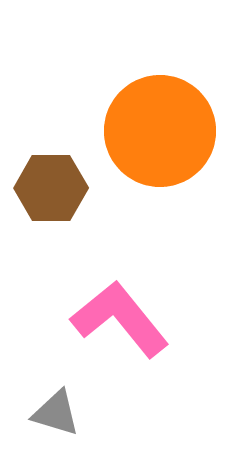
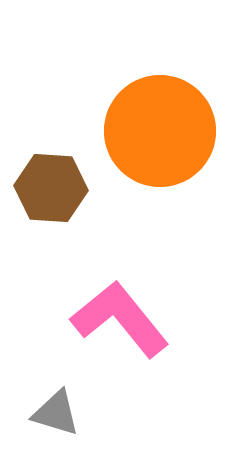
brown hexagon: rotated 4 degrees clockwise
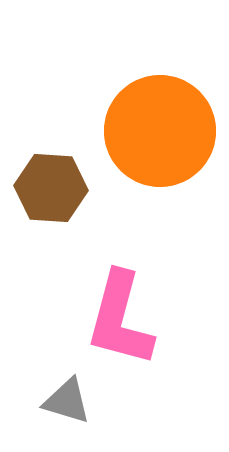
pink L-shape: rotated 126 degrees counterclockwise
gray triangle: moved 11 px right, 12 px up
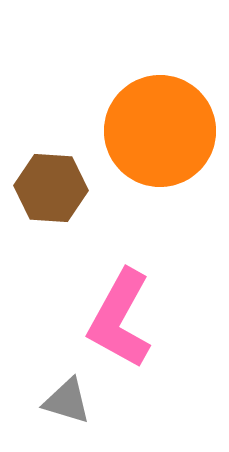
pink L-shape: rotated 14 degrees clockwise
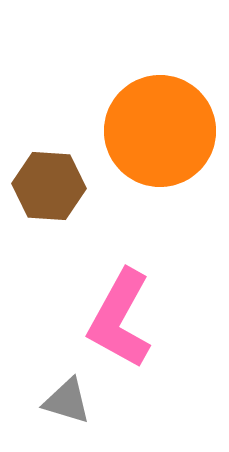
brown hexagon: moved 2 px left, 2 px up
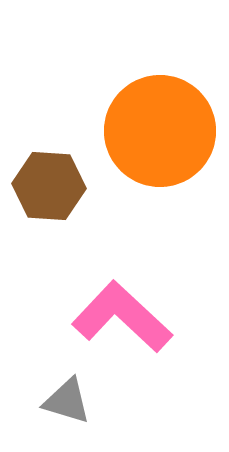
pink L-shape: moved 2 px right, 2 px up; rotated 104 degrees clockwise
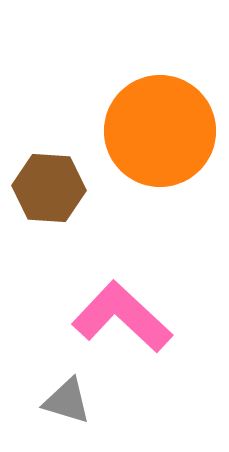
brown hexagon: moved 2 px down
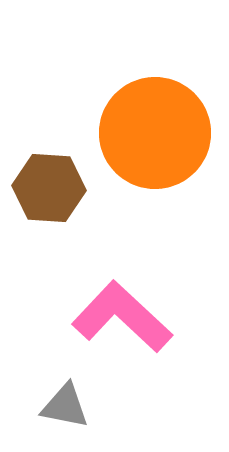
orange circle: moved 5 px left, 2 px down
gray triangle: moved 2 px left, 5 px down; rotated 6 degrees counterclockwise
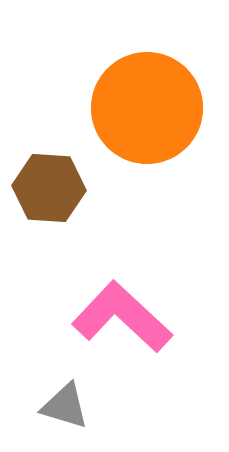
orange circle: moved 8 px left, 25 px up
gray triangle: rotated 6 degrees clockwise
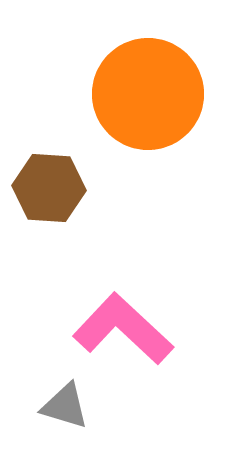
orange circle: moved 1 px right, 14 px up
pink L-shape: moved 1 px right, 12 px down
